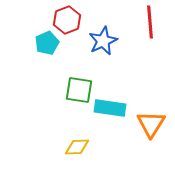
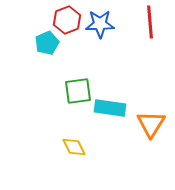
blue star: moved 3 px left, 17 px up; rotated 24 degrees clockwise
green square: moved 1 px left, 1 px down; rotated 16 degrees counterclockwise
yellow diamond: moved 3 px left; rotated 65 degrees clockwise
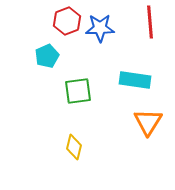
red hexagon: moved 1 px down
blue star: moved 4 px down
cyan pentagon: moved 13 px down
cyan rectangle: moved 25 px right, 28 px up
orange triangle: moved 3 px left, 2 px up
yellow diamond: rotated 40 degrees clockwise
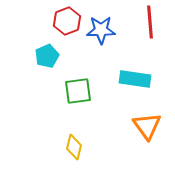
blue star: moved 1 px right, 2 px down
cyan rectangle: moved 1 px up
orange triangle: moved 1 px left, 4 px down; rotated 8 degrees counterclockwise
